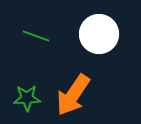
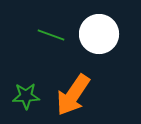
green line: moved 15 px right, 1 px up
green star: moved 1 px left, 2 px up
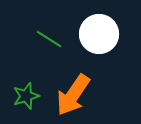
green line: moved 2 px left, 4 px down; rotated 12 degrees clockwise
green star: rotated 16 degrees counterclockwise
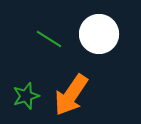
orange arrow: moved 2 px left
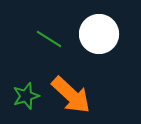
orange arrow: rotated 81 degrees counterclockwise
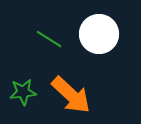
green star: moved 3 px left, 4 px up; rotated 12 degrees clockwise
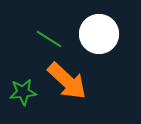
orange arrow: moved 4 px left, 14 px up
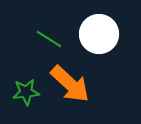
orange arrow: moved 3 px right, 3 px down
green star: moved 3 px right
